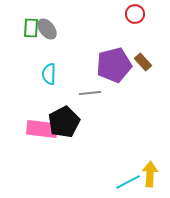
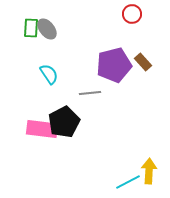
red circle: moved 3 px left
cyan semicircle: rotated 145 degrees clockwise
yellow arrow: moved 1 px left, 3 px up
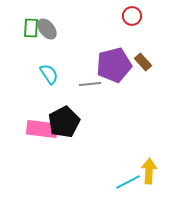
red circle: moved 2 px down
gray line: moved 9 px up
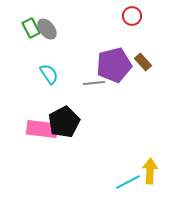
green rectangle: rotated 30 degrees counterclockwise
gray line: moved 4 px right, 1 px up
yellow arrow: moved 1 px right
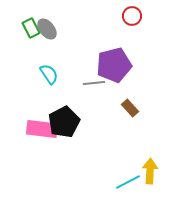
brown rectangle: moved 13 px left, 46 px down
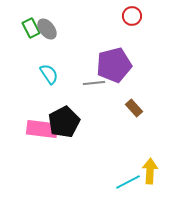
brown rectangle: moved 4 px right
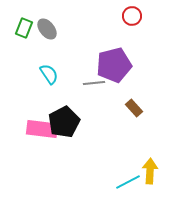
green rectangle: moved 7 px left; rotated 48 degrees clockwise
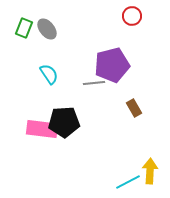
purple pentagon: moved 2 px left
brown rectangle: rotated 12 degrees clockwise
black pentagon: rotated 24 degrees clockwise
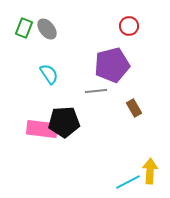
red circle: moved 3 px left, 10 px down
gray line: moved 2 px right, 8 px down
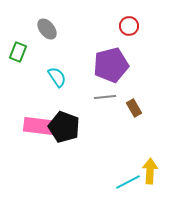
green rectangle: moved 6 px left, 24 px down
purple pentagon: moved 1 px left
cyan semicircle: moved 8 px right, 3 px down
gray line: moved 9 px right, 6 px down
black pentagon: moved 5 px down; rotated 24 degrees clockwise
pink rectangle: moved 3 px left, 3 px up
